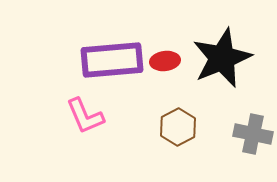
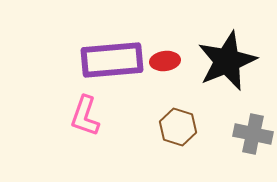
black star: moved 5 px right, 3 px down
pink L-shape: rotated 42 degrees clockwise
brown hexagon: rotated 15 degrees counterclockwise
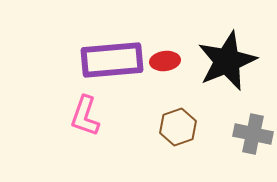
brown hexagon: rotated 24 degrees clockwise
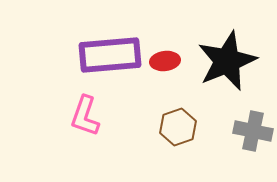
purple rectangle: moved 2 px left, 5 px up
gray cross: moved 3 px up
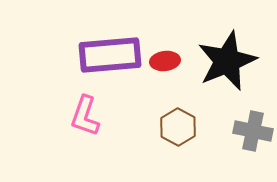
brown hexagon: rotated 12 degrees counterclockwise
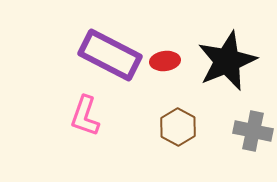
purple rectangle: rotated 32 degrees clockwise
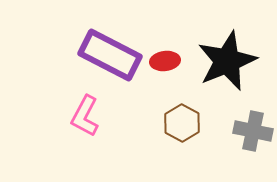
pink L-shape: rotated 9 degrees clockwise
brown hexagon: moved 4 px right, 4 px up
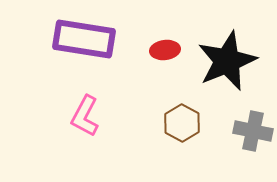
purple rectangle: moved 26 px left, 16 px up; rotated 18 degrees counterclockwise
red ellipse: moved 11 px up
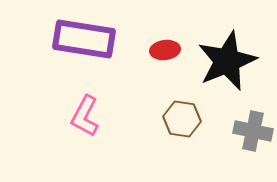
brown hexagon: moved 4 px up; rotated 21 degrees counterclockwise
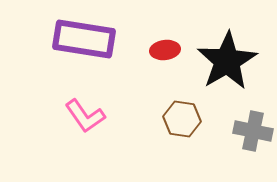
black star: rotated 8 degrees counterclockwise
pink L-shape: rotated 63 degrees counterclockwise
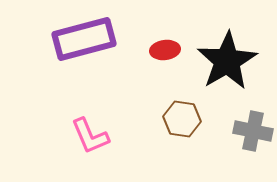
purple rectangle: rotated 24 degrees counterclockwise
pink L-shape: moved 5 px right, 20 px down; rotated 12 degrees clockwise
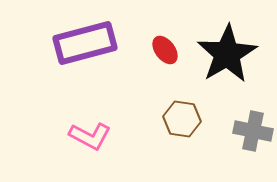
purple rectangle: moved 1 px right, 4 px down
red ellipse: rotated 60 degrees clockwise
black star: moved 7 px up
pink L-shape: rotated 39 degrees counterclockwise
